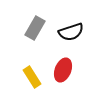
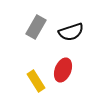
gray rectangle: moved 1 px right, 1 px up
yellow rectangle: moved 4 px right, 4 px down
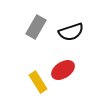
red ellipse: rotated 35 degrees clockwise
yellow rectangle: moved 2 px right, 1 px down
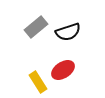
gray rectangle: rotated 20 degrees clockwise
black semicircle: moved 3 px left
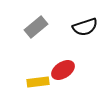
black semicircle: moved 17 px right, 5 px up
yellow rectangle: rotated 65 degrees counterclockwise
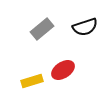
gray rectangle: moved 6 px right, 2 px down
yellow rectangle: moved 6 px left, 1 px up; rotated 10 degrees counterclockwise
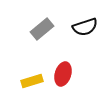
red ellipse: moved 4 px down; rotated 40 degrees counterclockwise
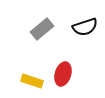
yellow rectangle: rotated 35 degrees clockwise
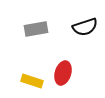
gray rectangle: moved 6 px left; rotated 30 degrees clockwise
red ellipse: moved 1 px up
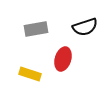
red ellipse: moved 14 px up
yellow rectangle: moved 2 px left, 7 px up
